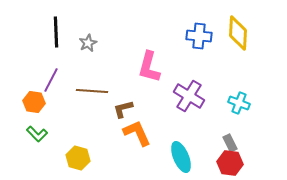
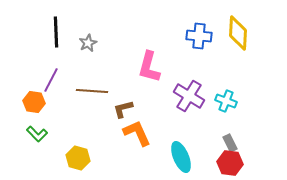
cyan cross: moved 13 px left, 2 px up
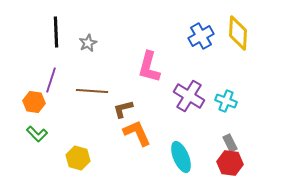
blue cross: moved 2 px right; rotated 35 degrees counterclockwise
purple line: rotated 10 degrees counterclockwise
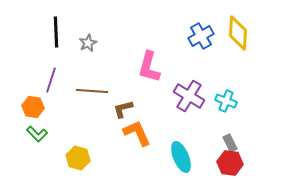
orange hexagon: moved 1 px left, 5 px down
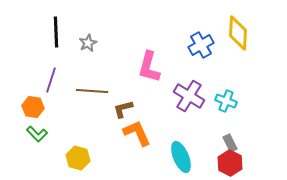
blue cross: moved 9 px down
red hexagon: rotated 20 degrees clockwise
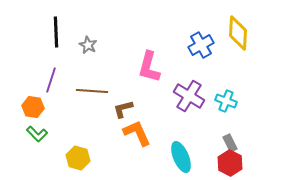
gray star: moved 2 px down; rotated 18 degrees counterclockwise
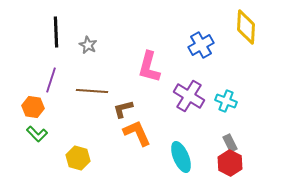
yellow diamond: moved 8 px right, 6 px up
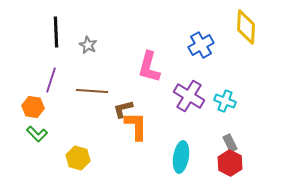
cyan cross: moved 1 px left
orange L-shape: moved 1 px left, 7 px up; rotated 24 degrees clockwise
cyan ellipse: rotated 32 degrees clockwise
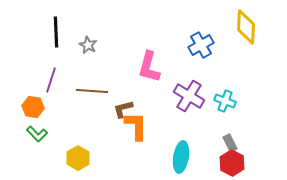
yellow hexagon: rotated 15 degrees clockwise
red hexagon: moved 2 px right
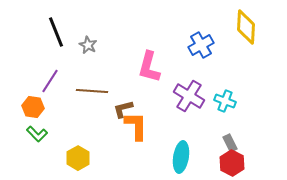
black line: rotated 20 degrees counterclockwise
purple line: moved 1 px left, 1 px down; rotated 15 degrees clockwise
